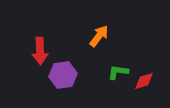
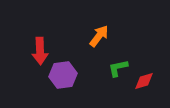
green L-shape: moved 4 px up; rotated 20 degrees counterclockwise
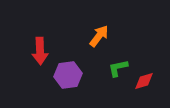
purple hexagon: moved 5 px right
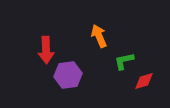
orange arrow: rotated 60 degrees counterclockwise
red arrow: moved 6 px right, 1 px up
green L-shape: moved 6 px right, 7 px up
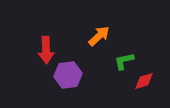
orange arrow: rotated 70 degrees clockwise
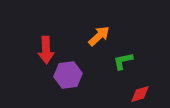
green L-shape: moved 1 px left
red diamond: moved 4 px left, 13 px down
